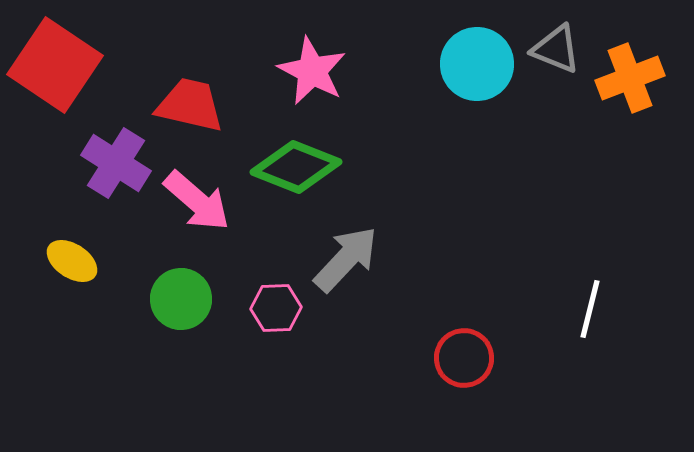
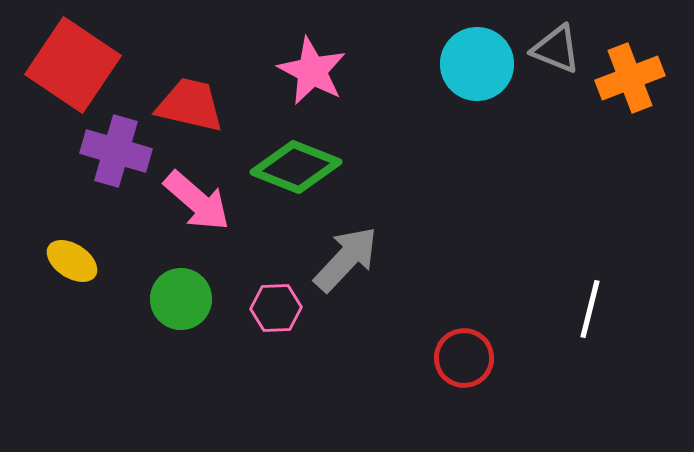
red square: moved 18 px right
purple cross: moved 12 px up; rotated 16 degrees counterclockwise
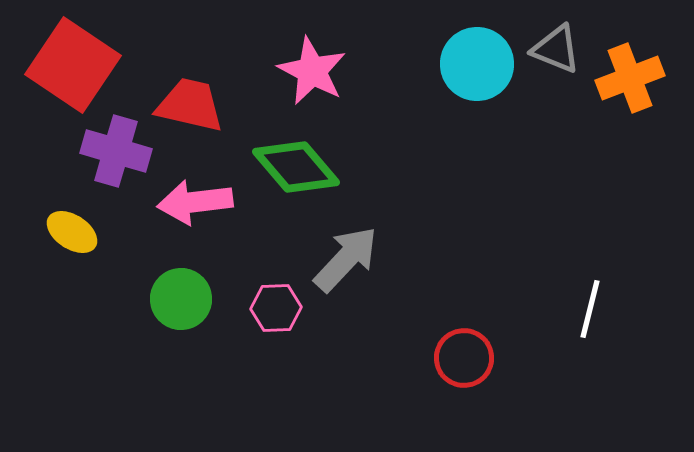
green diamond: rotated 28 degrees clockwise
pink arrow: moved 2 px left, 1 px down; rotated 132 degrees clockwise
yellow ellipse: moved 29 px up
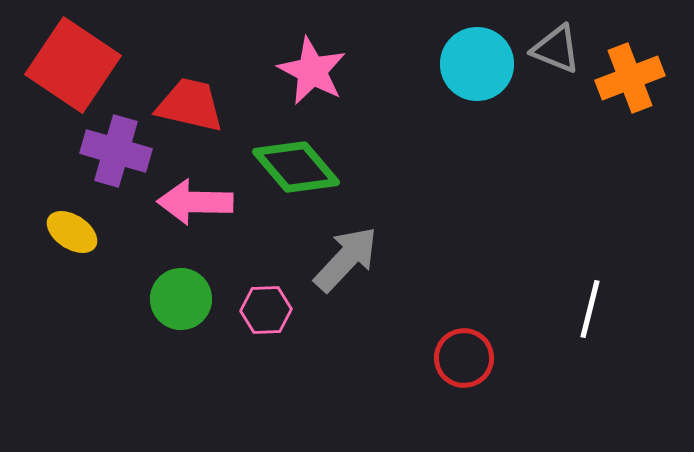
pink arrow: rotated 8 degrees clockwise
pink hexagon: moved 10 px left, 2 px down
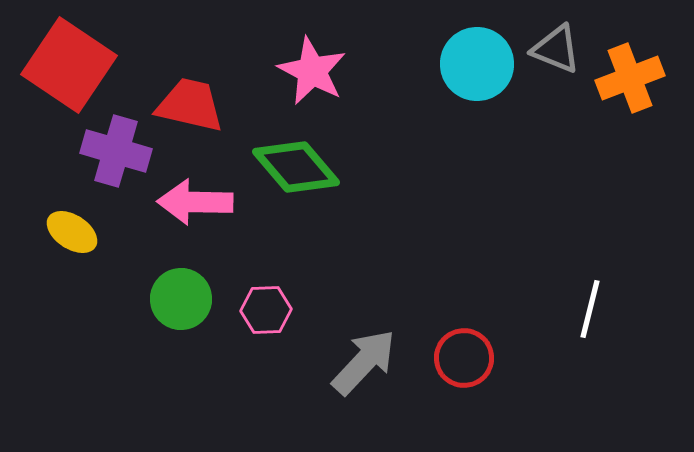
red square: moved 4 px left
gray arrow: moved 18 px right, 103 px down
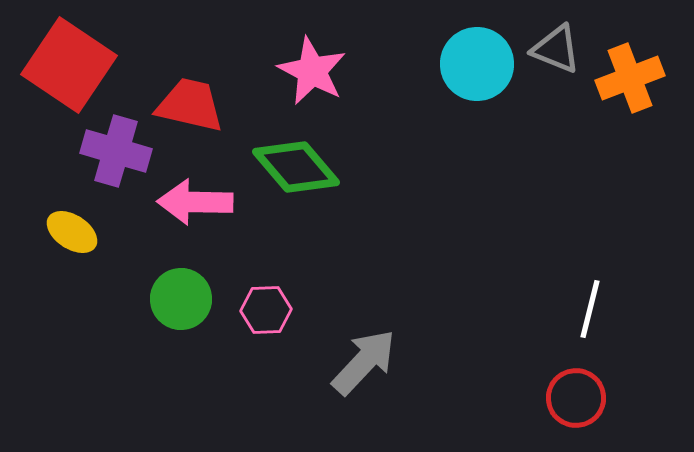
red circle: moved 112 px right, 40 px down
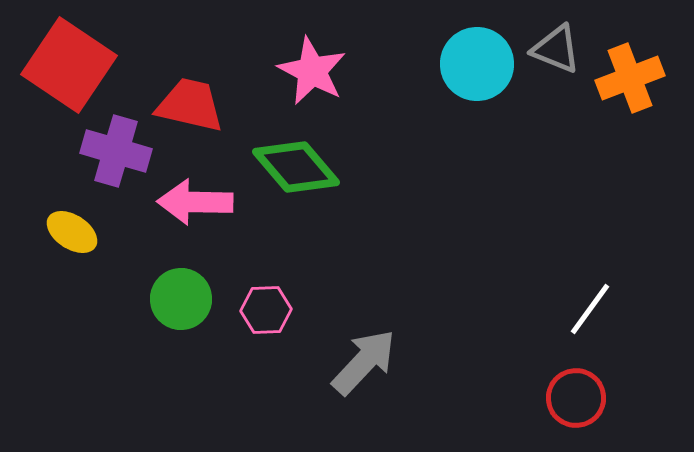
white line: rotated 22 degrees clockwise
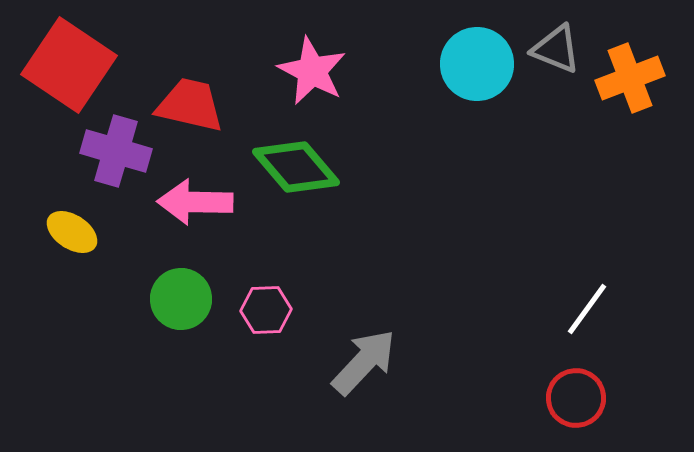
white line: moved 3 px left
